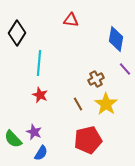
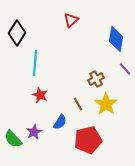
red triangle: rotated 49 degrees counterclockwise
cyan line: moved 4 px left
purple star: rotated 21 degrees clockwise
blue semicircle: moved 19 px right, 31 px up
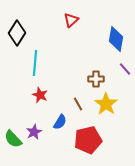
brown cross: rotated 28 degrees clockwise
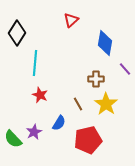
blue diamond: moved 11 px left, 4 px down
blue semicircle: moved 1 px left, 1 px down
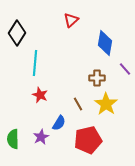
brown cross: moved 1 px right, 1 px up
purple star: moved 7 px right, 5 px down
green semicircle: rotated 42 degrees clockwise
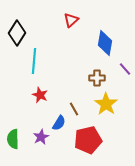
cyan line: moved 1 px left, 2 px up
brown line: moved 4 px left, 5 px down
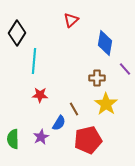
red star: rotated 21 degrees counterclockwise
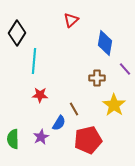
yellow star: moved 8 px right, 1 px down
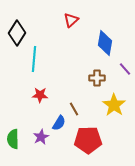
cyan line: moved 2 px up
red pentagon: rotated 12 degrees clockwise
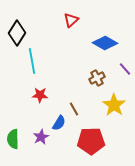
blue diamond: rotated 70 degrees counterclockwise
cyan line: moved 2 px left, 2 px down; rotated 15 degrees counterclockwise
brown cross: rotated 28 degrees counterclockwise
red pentagon: moved 3 px right, 1 px down
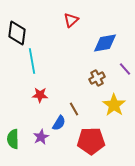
black diamond: rotated 25 degrees counterclockwise
blue diamond: rotated 40 degrees counterclockwise
